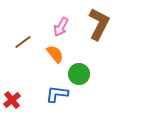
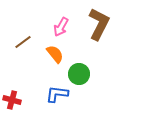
red cross: rotated 36 degrees counterclockwise
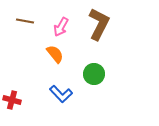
brown line: moved 2 px right, 21 px up; rotated 48 degrees clockwise
green circle: moved 15 px right
blue L-shape: moved 4 px right; rotated 140 degrees counterclockwise
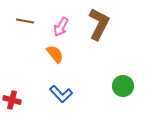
green circle: moved 29 px right, 12 px down
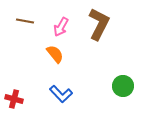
red cross: moved 2 px right, 1 px up
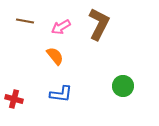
pink arrow: rotated 30 degrees clockwise
orange semicircle: moved 2 px down
blue L-shape: rotated 40 degrees counterclockwise
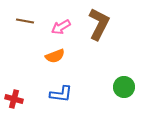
orange semicircle: rotated 108 degrees clockwise
green circle: moved 1 px right, 1 px down
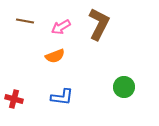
blue L-shape: moved 1 px right, 3 px down
